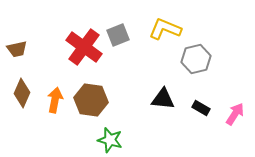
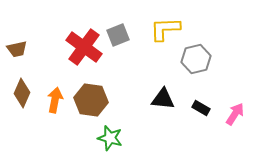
yellow L-shape: rotated 24 degrees counterclockwise
green star: moved 2 px up
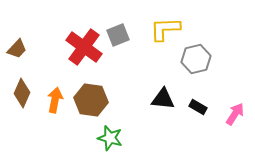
brown trapezoid: rotated 35 degrees counterclockwise
black rectangle: moved 3 px left, 1 px up
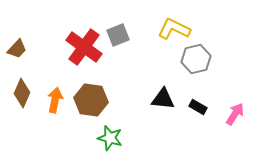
yellow L-shape: moved 9 px right; rotated 28 degrees clockwise
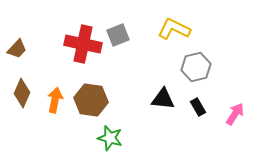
red cross: moved 1 px left, 3 px up; rotated 24 degrees counterclockwise
gray hexagon: moved 8 px down
black rectangle: rotated 30 degrees clockwise
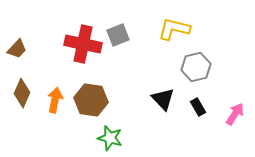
yellow L-shape: rotated 12 degrees counterclockwise
black triangle: rotated 40 degrees clockwise
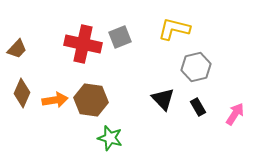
gray square: moved 2 px right, 2 px down
orange arrow: rotated 70 degrees clockwise
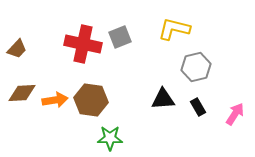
brown diamond: rotated 64 degrees clockwise
black triangle: rotated 50 degrees counterclockwise
green star: rotated 15 degrees counterclockwise
